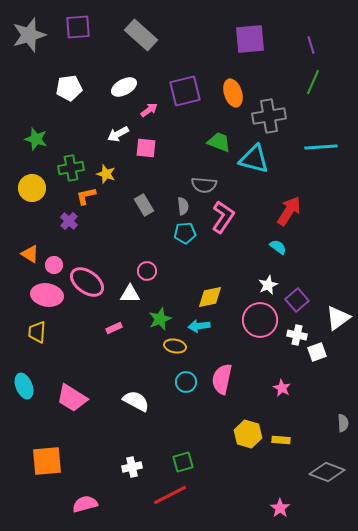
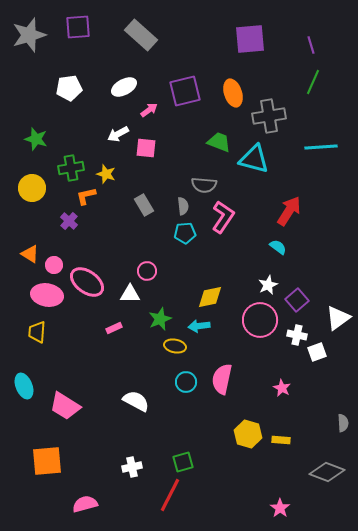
pink trapezoid at (72, 398): moved 7 px left, 8 px down
red line at (170, 495): rotated 36 degrees counterclockwise
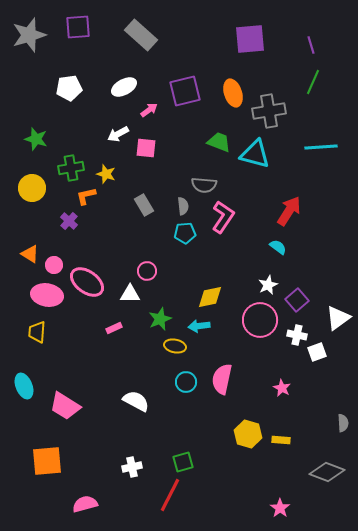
gray cross at (269, 116): moved 5 px up
cyan triangle at (254, 159): moved 1 px right, 5 px up
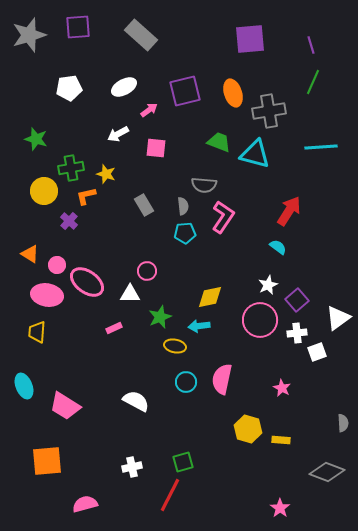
pink square at (146, 148): moved 10 px right
yellow circle at (32, 188): moved 12 px right, 3 px down
pink circle at (54, 265): moved 3 px right
green star at (160, 319): moved 2 px up
white cross at (297, 335): moved 2 px up; rotated 18 degrees counterclockwise
yellow hexagon at (248, 434): moved 5 px up
